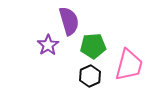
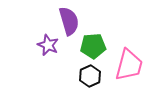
purple star: rotated 15 degrees counterclockwise
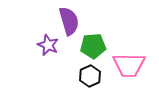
pink trapezoid: rotated 76 degrees clockwise
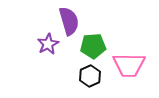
purple star: moved 1 px up; rotated 20 degrees clockwise
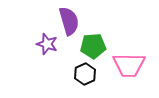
purple star: moved 1 px left; rotated 25 degrees counterclockwise
black hexagon: moved 5 px left, 2 px up
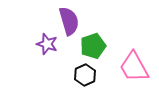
green pentagon: rotated 15 degrees counterclockwise
pink trapezoid: moved 5 px right, 2 px down; rotated 60 degrees clockwise
black hexagon: moved 1 px down
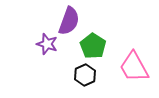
purple semicircle: rotated 36 degrees clockwise
green pentagon: rotated 20 degrees counterclockwise
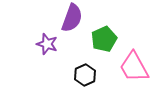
purple semicircle: moved 3 px right, 3 px up
green pentagon: moved 11 px right, 7 px up; rotated 15 degrees clockwise
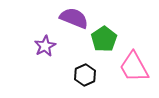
purple semicircle: moved 2 px right; rotated 88 degrees counterclockwise
green pentagon: rotated 10 degrees counterclockwise
purple star: moved 2 px left, 2 px down; rotated 25 degrees clockwise
